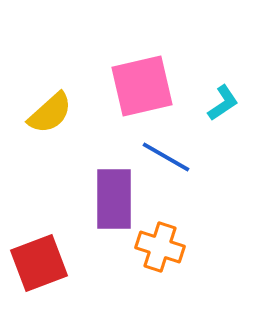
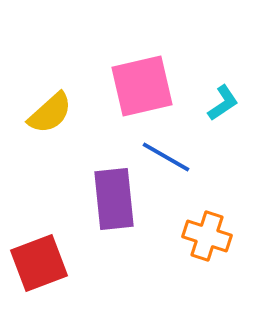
purple rectangle: rotated 6 degrees counterclockwise
orange cross: moved 47 px right, 11 px up
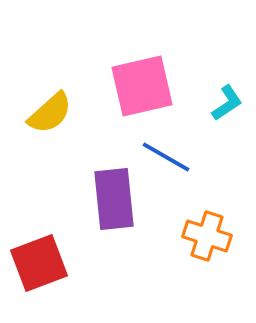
cyan L-shape: moved 4 px right
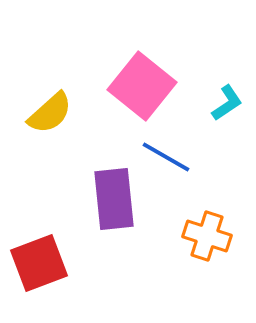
pink square: rotated 38 degrees counterclockwise
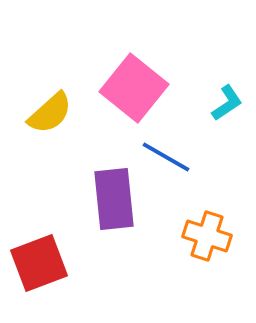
pink square: moved 8 px left, 2 px down
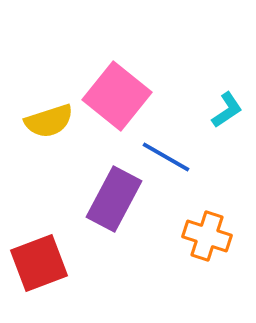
pink square: moved 17 px left, 8 px down
cyan L-shape: moved 7 px down
yellow semicircle: moved 1 px left, 8 px down; rotated 24 degrees clockwise
purple rectangle: rotated 34 degrees clockwise
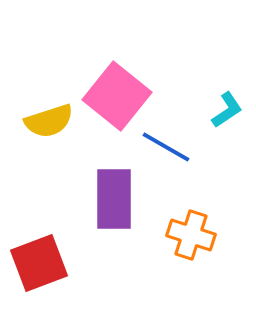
blue line: moved 10 px up
purple rectangle: rotated 28 degrees counterclockwise
orange cross: moved 16 px left, 1 px up
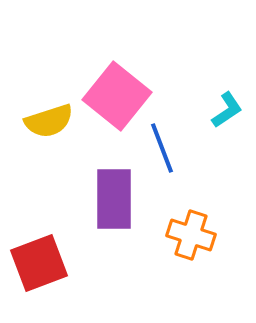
blue line: moved 4 px left, 1 px down; rotated 39 degrees clockwise
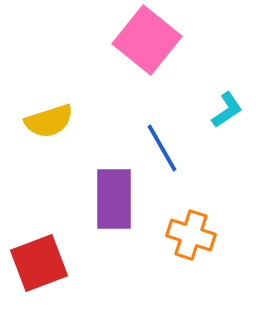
pink square: moved 30 px right, 56 px up
blue line: rotated 9 degrees counterclockwise
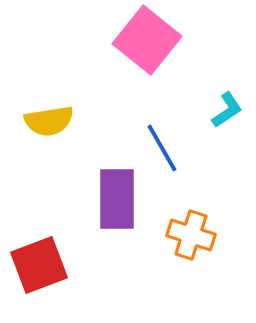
yellow semicircle: rotated 9 degrees clockwise
purple rectangle: moved 3 px right
red square: moved 2 px down
